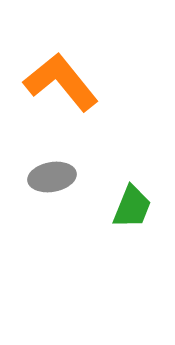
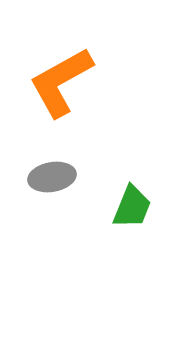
orange L-shape: rotated 80 degrees counterclockwise
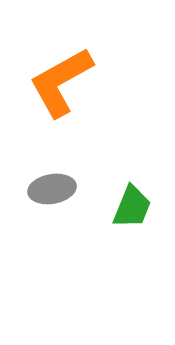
gray ellipse: moved 12 px down
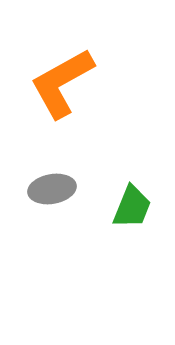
orange L-shape: moved 1 px right, 1 px down
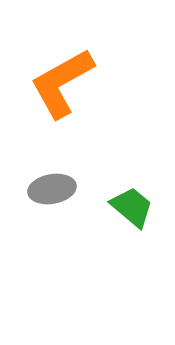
green trapezoid: rotated 72 degrees counterclockwise
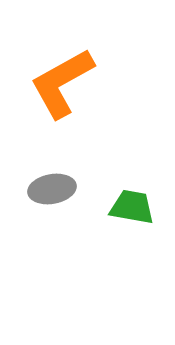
green trapezoid: rotated 30 degrees counterclockwise
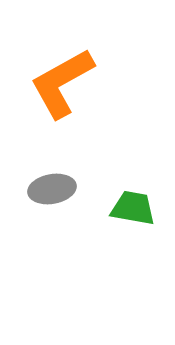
green trapezoid: moved 1 px right, 1 px down
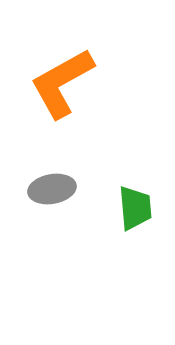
green trapezoid: moved 2 px right; rotated 75 degrees clockwise
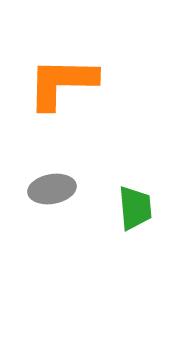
orange L-shape: rotated 30 degrees clockwise
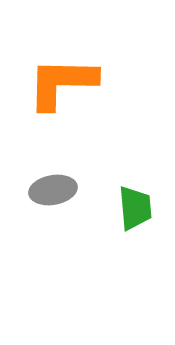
gray ellipse: moved 1 px right, 1 px down
